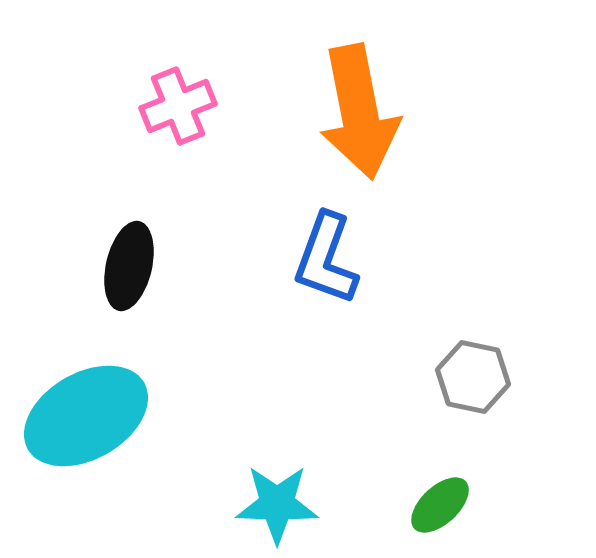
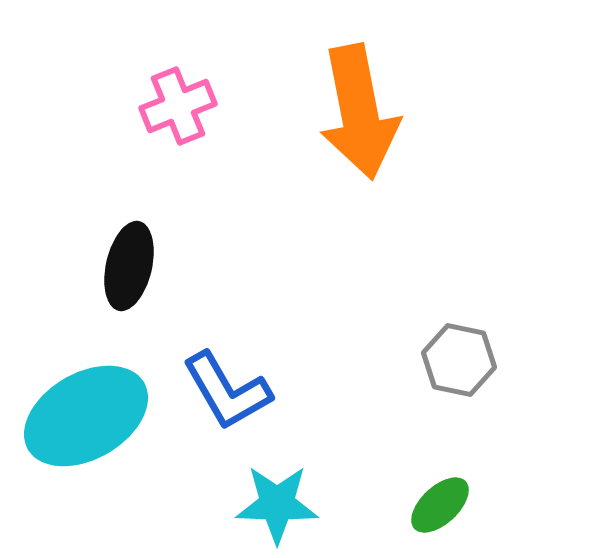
blue L-shape: moved 99 px left, 132 px down; rotated 50 degrees counterclockwise
gray hexagon: moved 14 px left, 17 px up
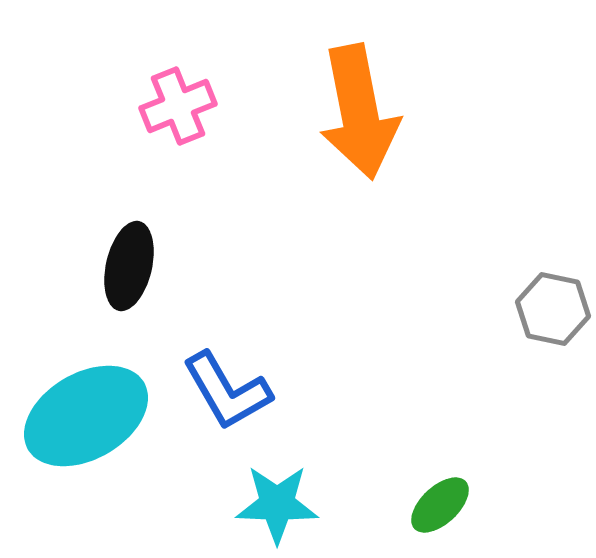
gray hexagon: moved 94 px right, 51 px up
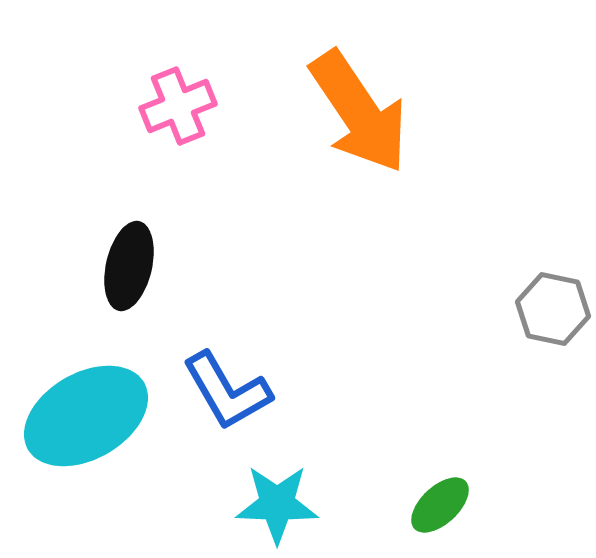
orange arrow: rotated 23 degrees counterclockwise
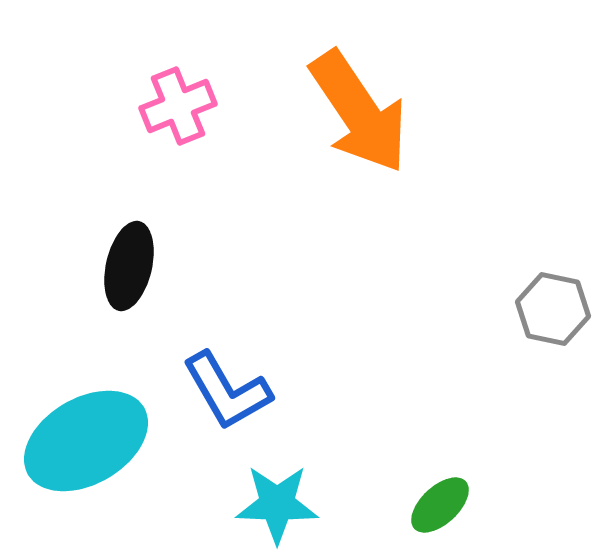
cyan ellipse: moved 25 px down
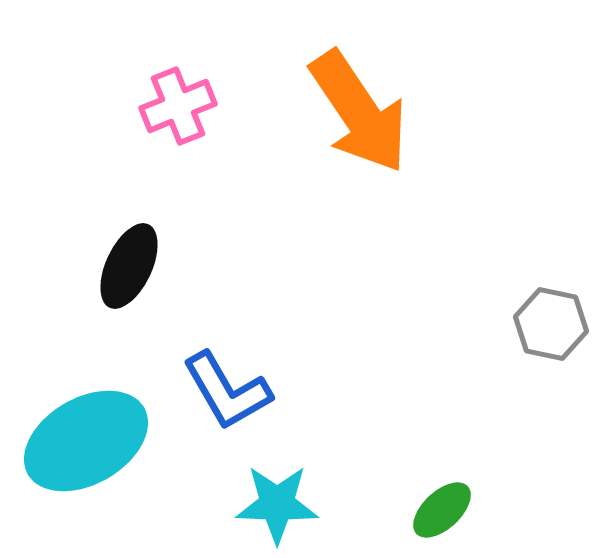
black ellipse: rotated 12 degrees clockwise
gray hexagon: moved 2 px left, 15 px down
green ellipse: moved 2 px right, 5 px down
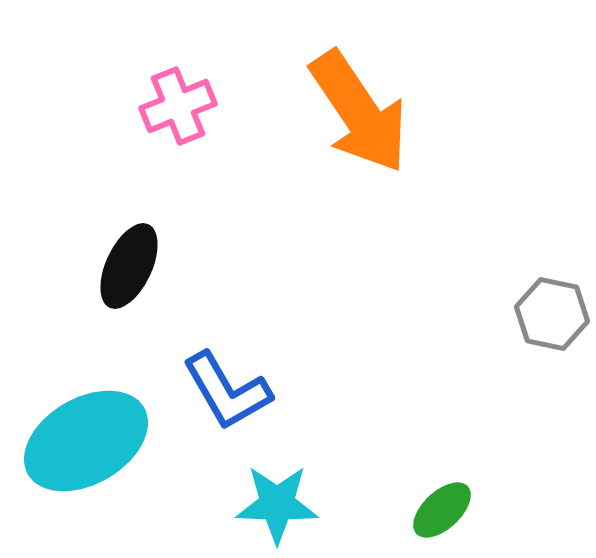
gray hexagon: moved 1 px right, 10 px up
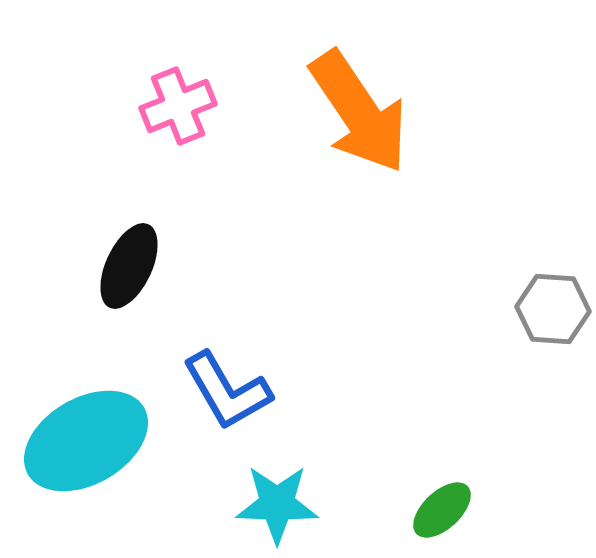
gray hexagon: moved 1 px right, 5 px up; rotated 8 degrees counterclockwise
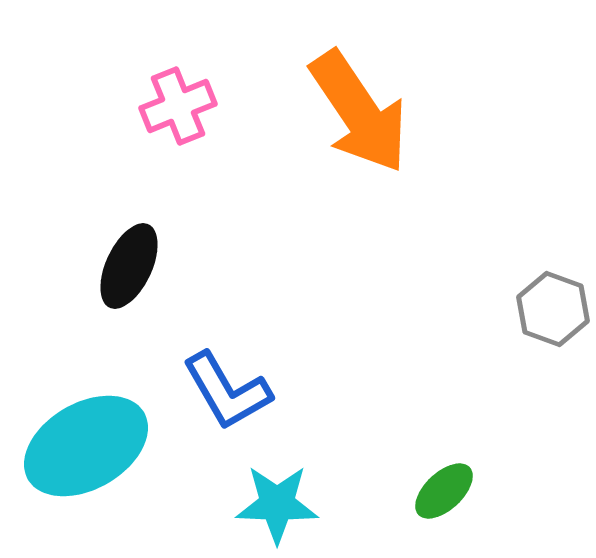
gray hexagon: rotated 16 degrees clockwise
cyan ellipse: moved 5 px down
green ellipse: moved 2 px right, 19 px up
